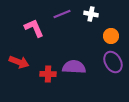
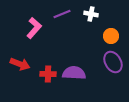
pink L-shape: rotated 65 degrees clockwise
red arrow: moved 1 px right, 2 px down
purple semicircle: moved 6 px down
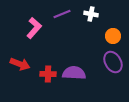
orange circle: moved 2 px right
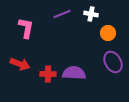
pink L-shape: moved 8 px left; rotated 30 degrees counterclockwise
orange circle: moved 5 px left, 3 px up
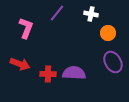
purple line: moved 5 px left, 1 px up; rotated 30 degrees counterclockwise
pink L-shape: rotated 10 degrees clockwise
